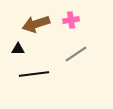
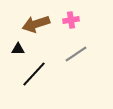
black line: rotated 40 degrees counterclockwise
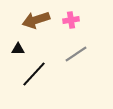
brown arrow: moved 4 px up
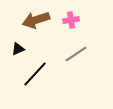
black triangle: rotated 24 degrees counterclockwise
black line: moved 1 px right
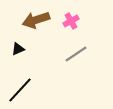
pink cross: moved 1 px down; rotated 21 degrees counterclockwise
black line: moved 15 px left, 16 px down
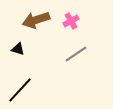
black triangle: rotated 40 degrees clockwise
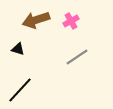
gray line: moved 1 px right, 3 px down
